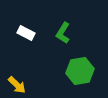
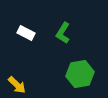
green hexagon: moved 3 px down
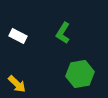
white rectangle: moved 8 px left, 3 px down
yellow arrow: moved 1 px up
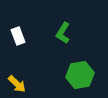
white rectangle: rotated 42 degrees clockwise
green hexagon: moved 1 px down
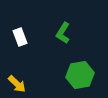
white rectangle: moved 2 px right, 1 px down
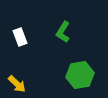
green L-shape: moved 1 px up
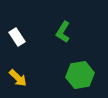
white rectangle: moved 3 px left; rotated 12 degrees counterclockwise
yellow arrow: moved 1 px right, 6 px up
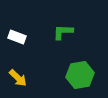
green L-shape: rotated 60 degrees clockwise
white rectangle: rotated 36 degrees counterclockwise
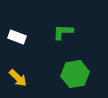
green hexagon: moved 5 px left, 1 px up
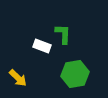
green L-shape: moved 2 px down; rotated 90 degrees clockwise
white rectangle: moved 25 px right, 9 px down
